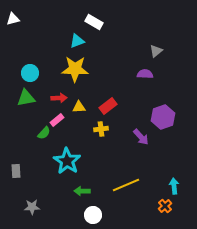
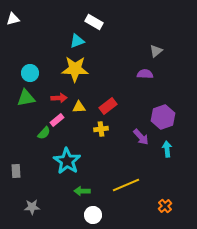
cyan arrow: moved 7 px left, 37 px up
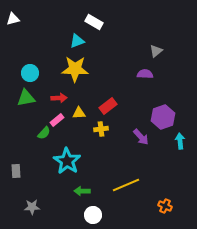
yellow triangle: moved 6 px down
cyan arrow: moved 13 px right, 8 px up
orange cross: rotated 24 degrees counterclockwise
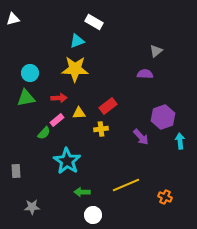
green arrow: moved 1 px down
orange cross: moved 9 px up
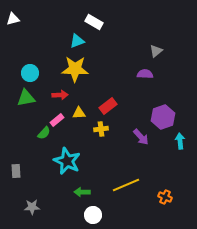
red arrow: moved 1 px right, 3 px up
cyan star: rotated 8 degrees counterclockwise
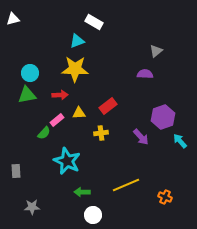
green triangle: moved 1 px right, 3 px up
yellow cross: moved 4 px down
cyan arrow: rotated 35 degrees counterclockwise
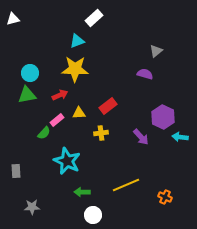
white rectangle: moved 4 px up; rotated 72 degrees counterclockwise
purple semicircle: rotated 14 degrees clockwise
red arrow: rotated 21 degrees counterclockwise
purple hexagon: rotated 15 degrees counterclockwise
cyan arrow: moved 4 px up; rotated 42 degrees counterclockwise
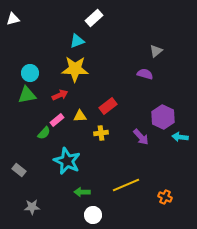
yellow triangle: moved 1 px right, 3 px down
gray rectangle: moved 3 px right, 1 px up; rotated 48 degrees counterclockwise
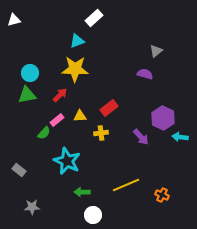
white triangle: moved 1 px right, 1 px down
red arrow: rotated 21 degrees counterclockwise
red rectangle: moved 1 px right, 2 px down
purple hexagon: moved 1 px down
orange cross: moved 3 px left, 2 px up
